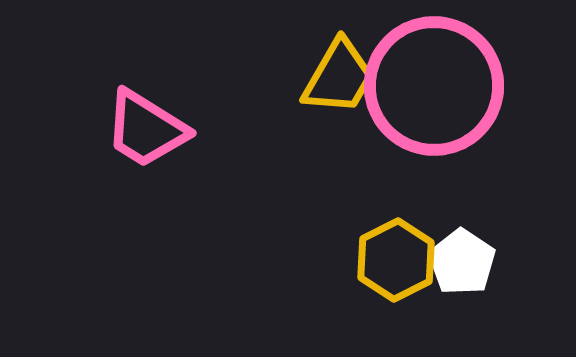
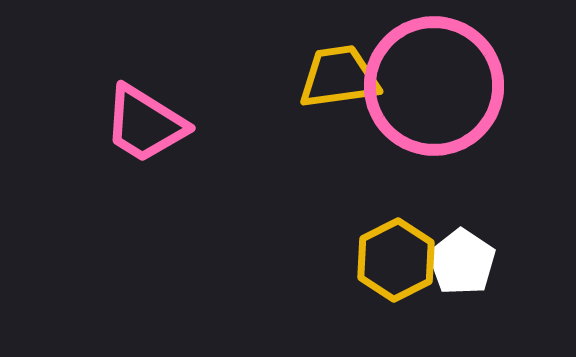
yellow trapezoid: rotated 128 degrees counterclockwise
pink trapezoid: moved 1 px left, 5 px up
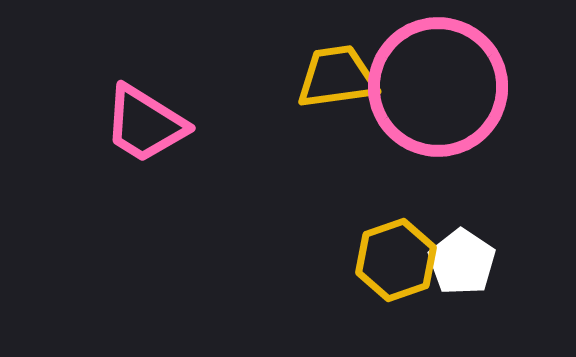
yellow trapezoid: moved 2 px left
pink circle: moved 4 px right, 1 px down
yellow hexagon: rotated 8 degrees clockwise
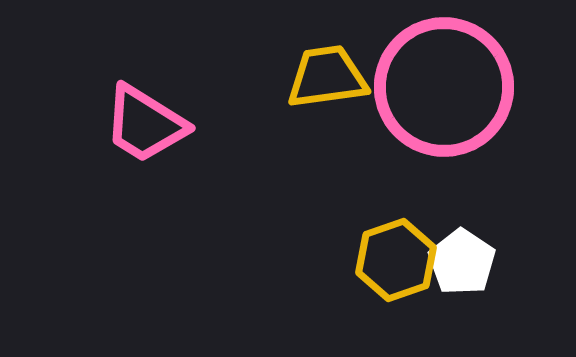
yellow trapezoid: moved 10 px left
pink circle: moved 6 px right
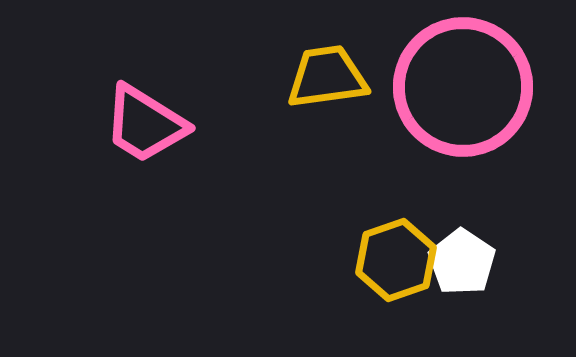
pink circle: moved 19 px right
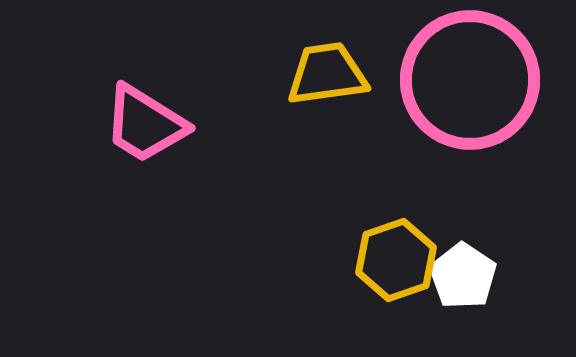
yellow trapezoid: moved 3 px up
pink circle: moved 7 px right, 7 px up
white pentagon: moved 1 px right, 14 px down
